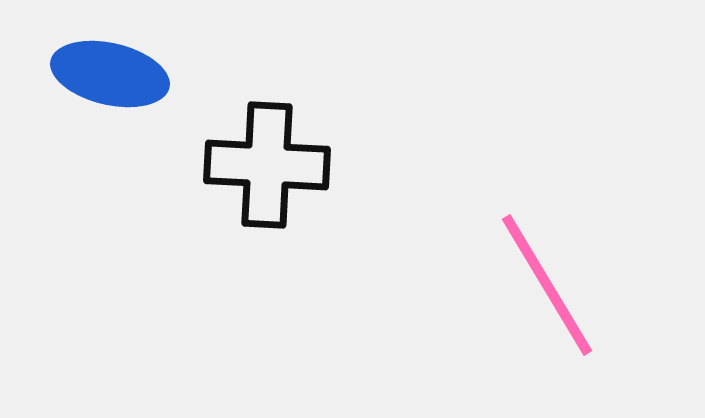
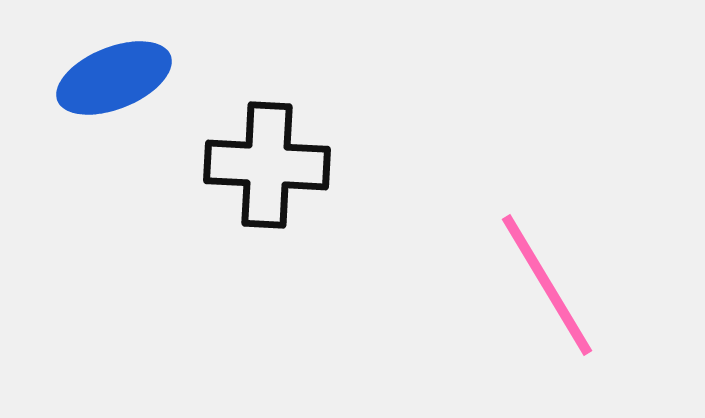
blue ellipse: moved 4 px right, 4 px down; rotated 35 degrees counterclockwise
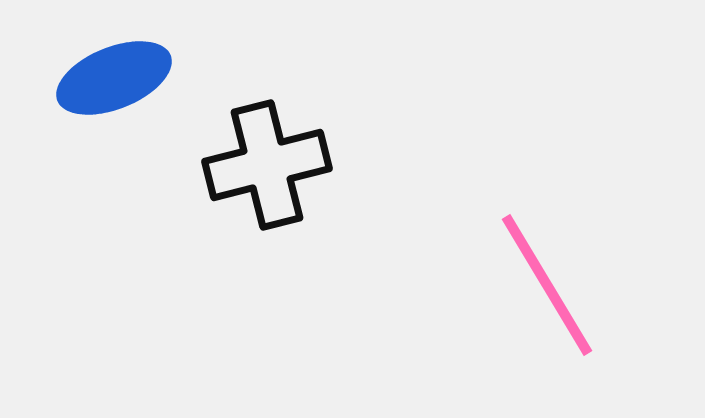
black cross: rotated 17 degrees counterclockwise
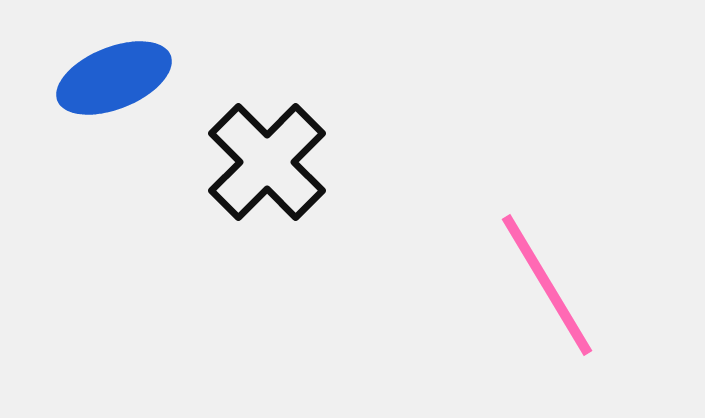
black cross: moved 3 px up; rotated 31 degrees counterclockwise
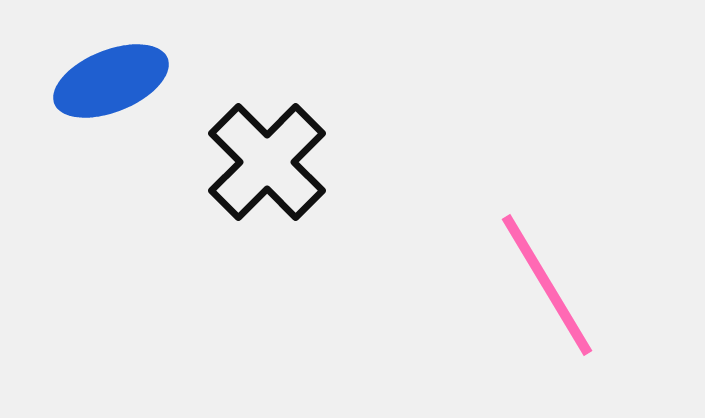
blue ellipse: moved 3 px left, 3 px down
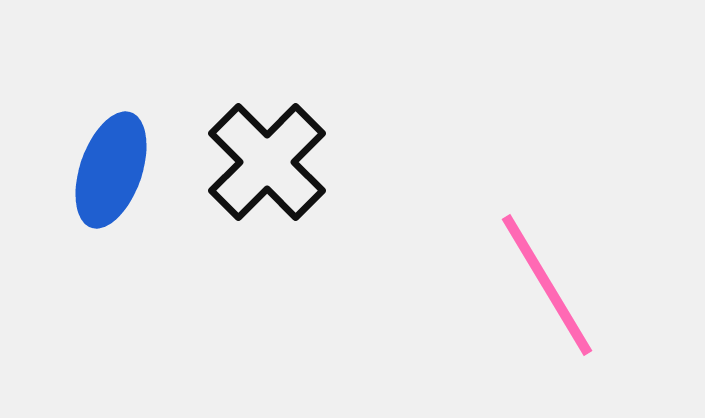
blue ellipse: moved 89 px down; rotated 49 degrees counterclockwise
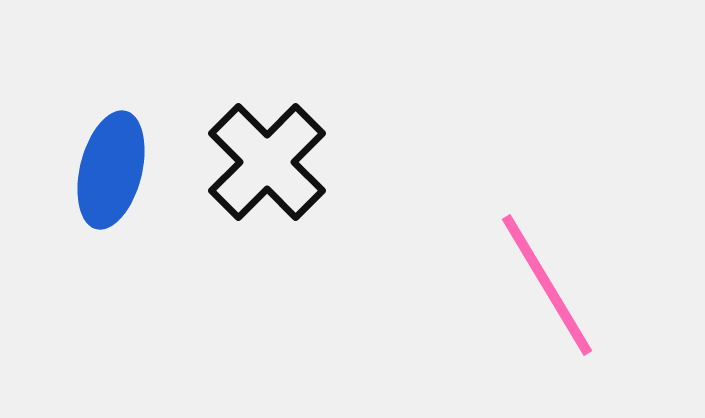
blue ellipse: rotated 5 degrees counterclockwise
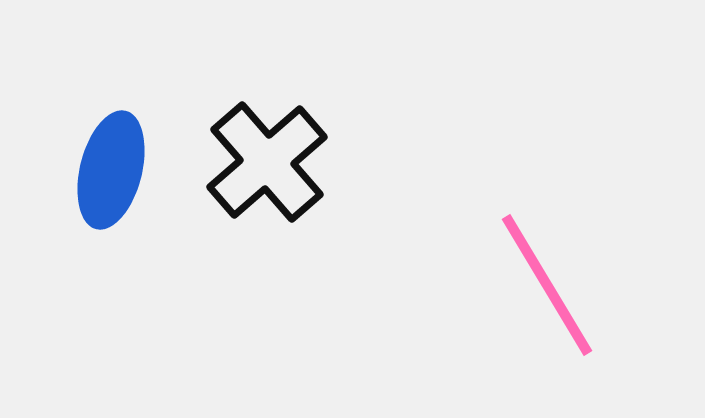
black cross: rotated 4 degrees clockwise
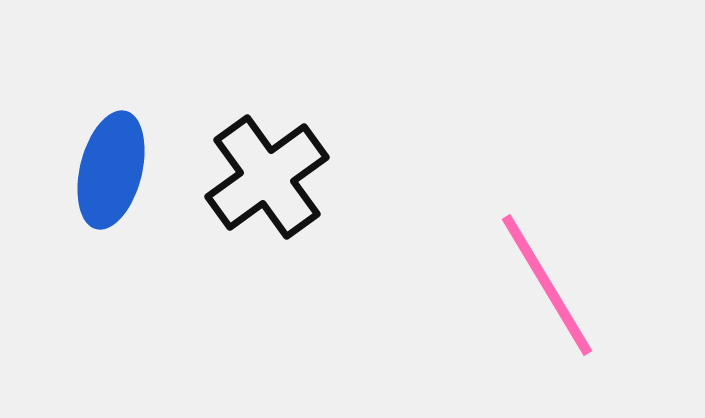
black cross: moved 15 px down; rotated 5 degrees clockwise
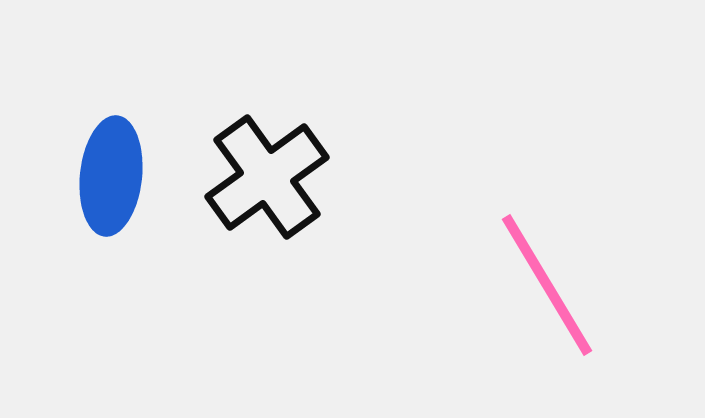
blue ellipse: moved 6 px down; rotated 8 degrees counterclockwise
